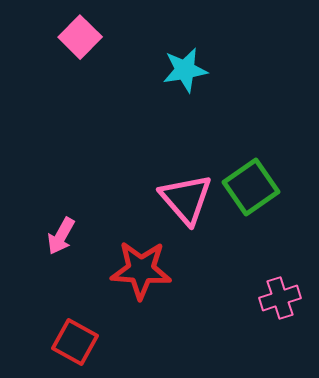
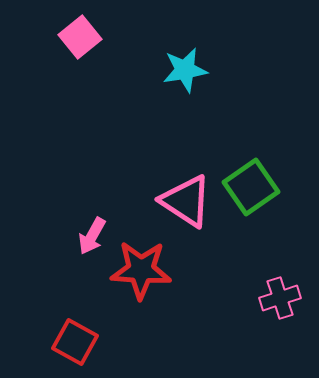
pink square: rotated 6 degrees clockwise
pink triangle: moved 2 px down; rotated 16 degrees counterclockwise
pink arrow: moved 31 px right
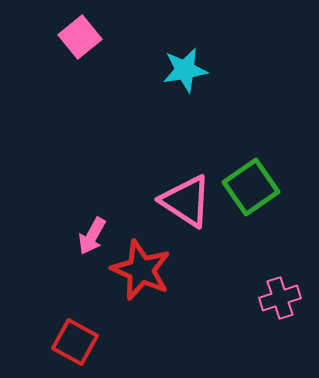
red star: rotated 20 degrees clockwise
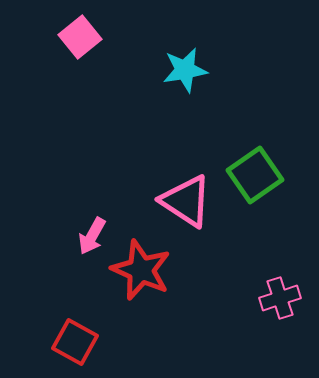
green square: moved 4 px right, 12 px up
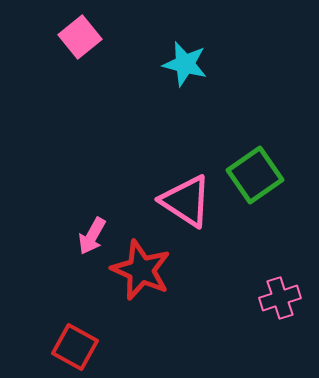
cyan star: moved 6 px up; rotated 24 degrees clockwise
red square: moved 5 px down
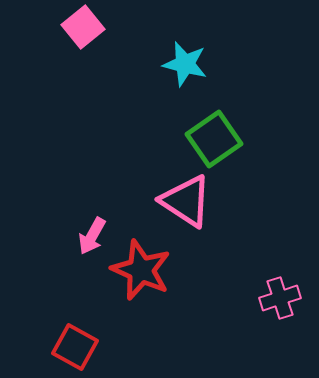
pink square: moved 3 px right, 10 px up
green square: moved 41 px left, 36 px up
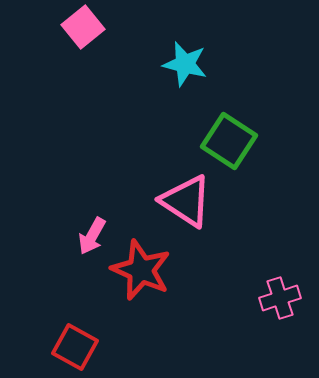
green square: moved 15 px right, 2 px down; rotated 22 degrees counterclockwise
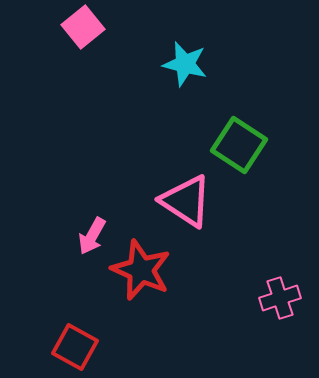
green square: moved 10 px right, 4 px down
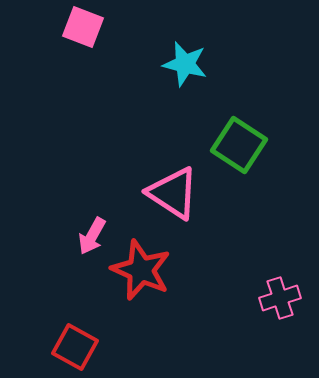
pink square: rotated 30 degrees counterclockwise
pink triangle: moved 13 px left, 8 px up
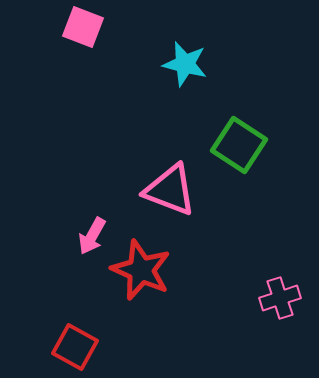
pink triangle: moved 3 px left, 3 px up; rotated 12 degrees counterclockwise
